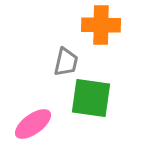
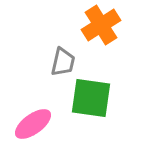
orange cross: rotated 33 degrees counterclockwise
gray trapezoid: moved 3 px left
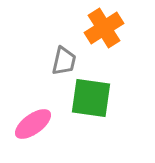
orange cross: moved 3 px right, 3 px down
gray trapezoid: moved 1 px right, 1 px up
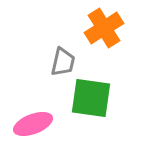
gray trapezoid: moved 1 px left, 1 px down
pink ellipse: rotated 15 degrees clockwise
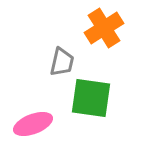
gray trapezoid: moved 1 px left
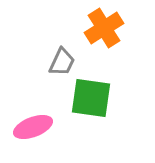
gray trapezoid: rotated 12 degrees clockwise
pink ellipse: moved 3 px down
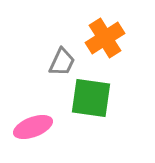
orange cross: moved 1 px right, 10 px down
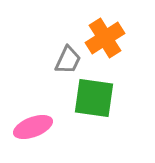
gray trapezoid: moved 6 px right, 2 px up
green square: moved 3 px right
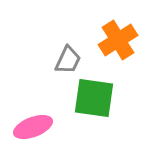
orange cross: moved 13 px right, 2 px down
